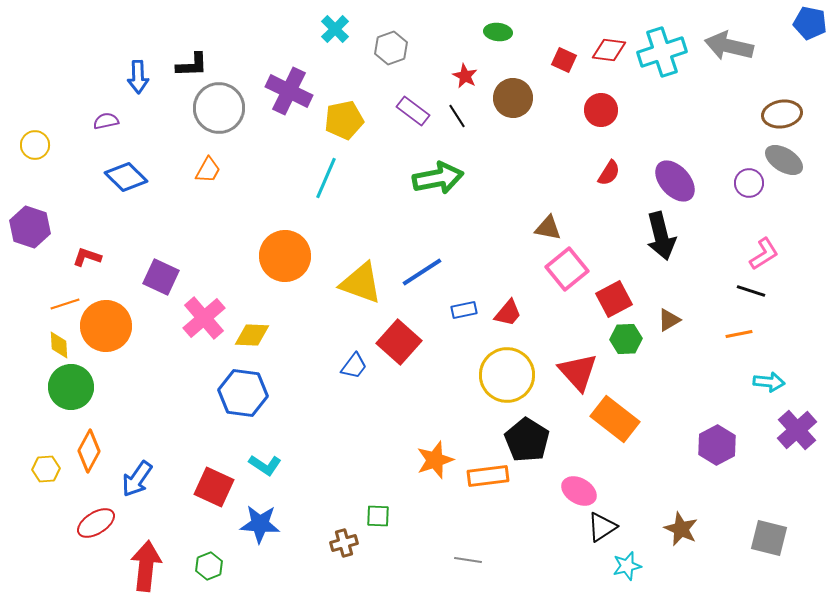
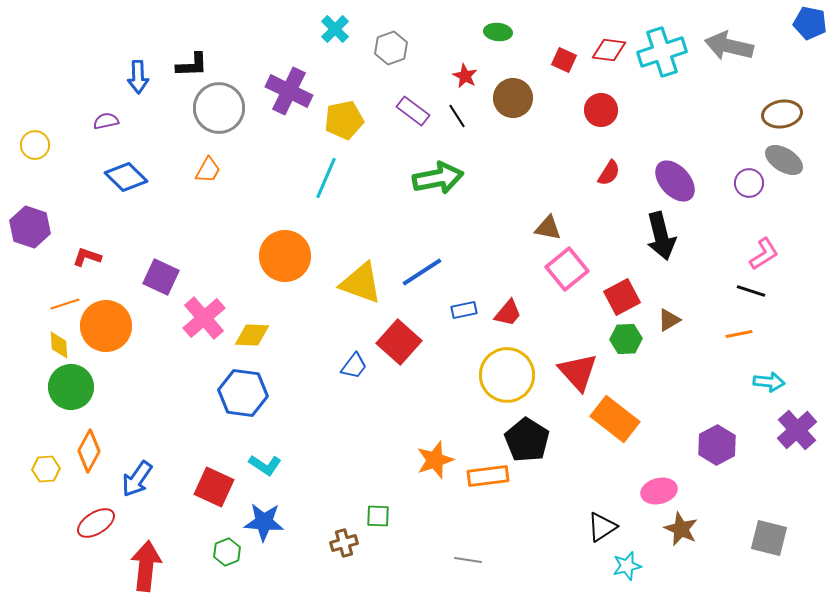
red square at (614, 299): moved 8 px right, 2 px up
pink ellipse at (579, 491): moved 80 px right; rotated 44 degrees counterclockwise
blue star at (260, 524): moved 4 px right, 2 px up
green hexagon at (209, 566): moved 18 px right, 14 px up
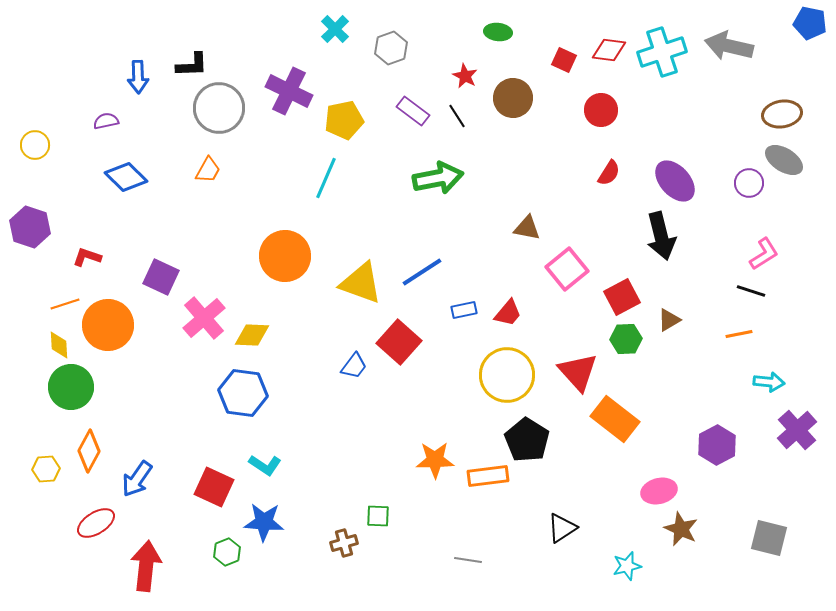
brown triangle at (548, 228): moved 21 px left
orange circle at (106, 326): moved 2 px right, 1 px up
orange star at (435, 460): rotated 18 degrees clockwise
black triangle at (602, 527): moved 40 px left, 1 px down
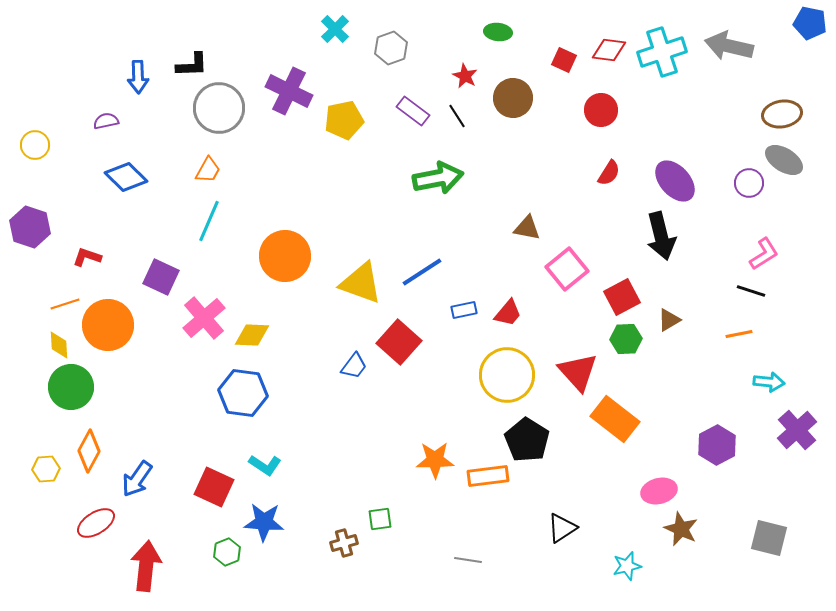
cyan line at (326, 178): moved 117 px left, 43 px down
green square at (378, 516): moved 2 px right, 3 px down; rotated 10 degrees counterclockwise
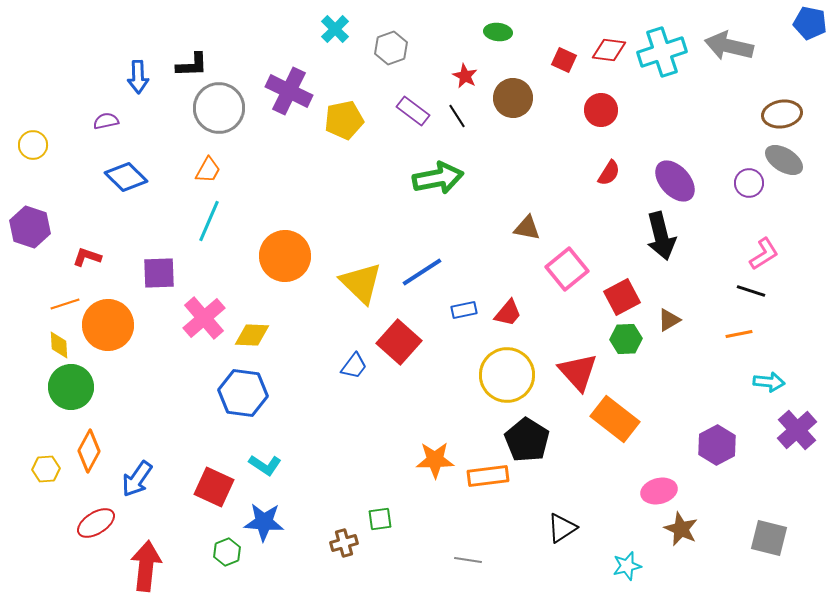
yellow circle at (35, 145): moved 2 px left
purple square at (161, 277): moved 2 px left, 4 px up; rotated 27 degrees counterclockwise
yellow triangle at (361, 283): rotated 24 degrees clockwise
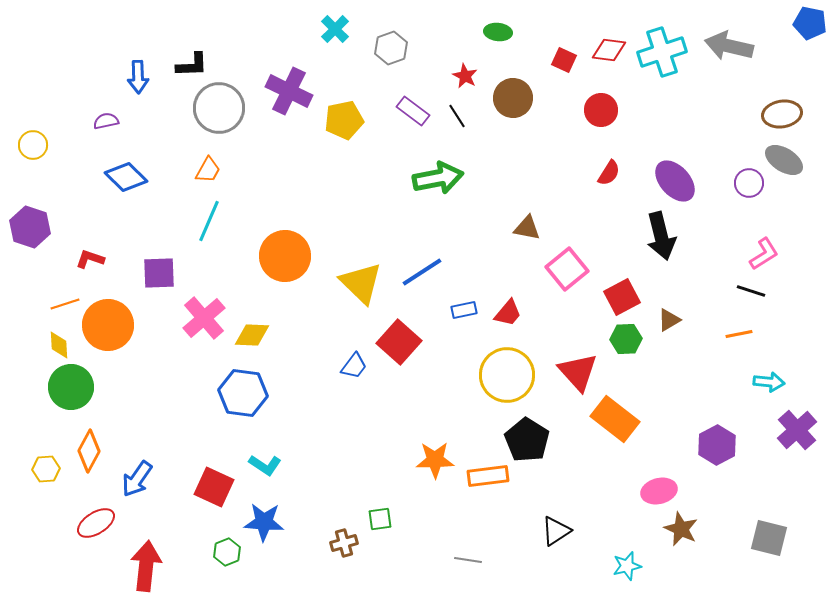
red L-shape at (87, 257): moved 3 px right, 2 px down
black triangle at (562, 528): moved 6 px left, 3 px down
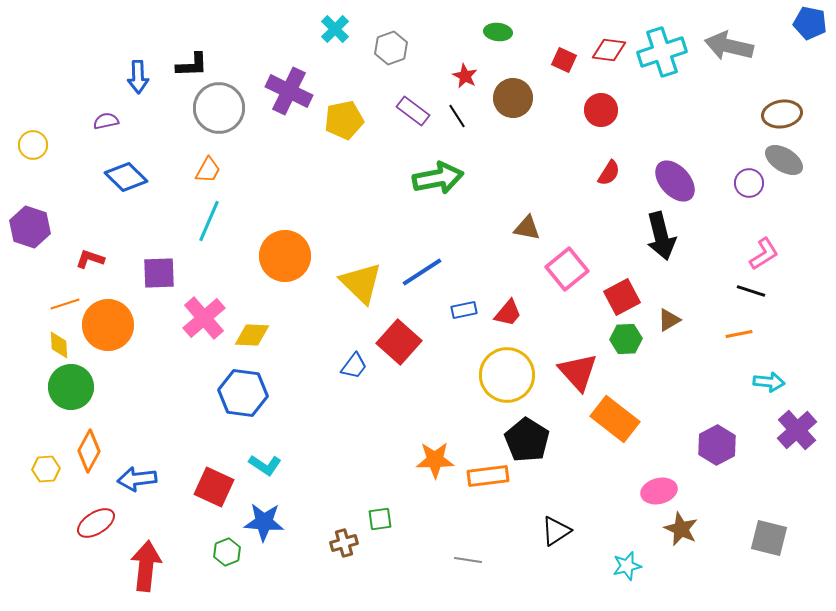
blue arrow at (137, 479): rotated 48 degrees clockwise
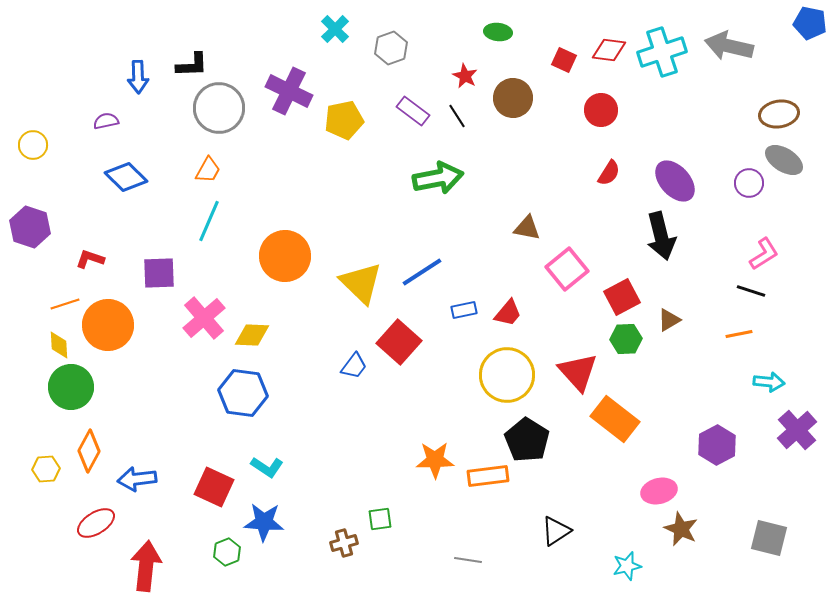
brown ellipse at (782, 114): moved 3 px left
cyan L-shape at (265, 465): moved 2 px right, 2 px down
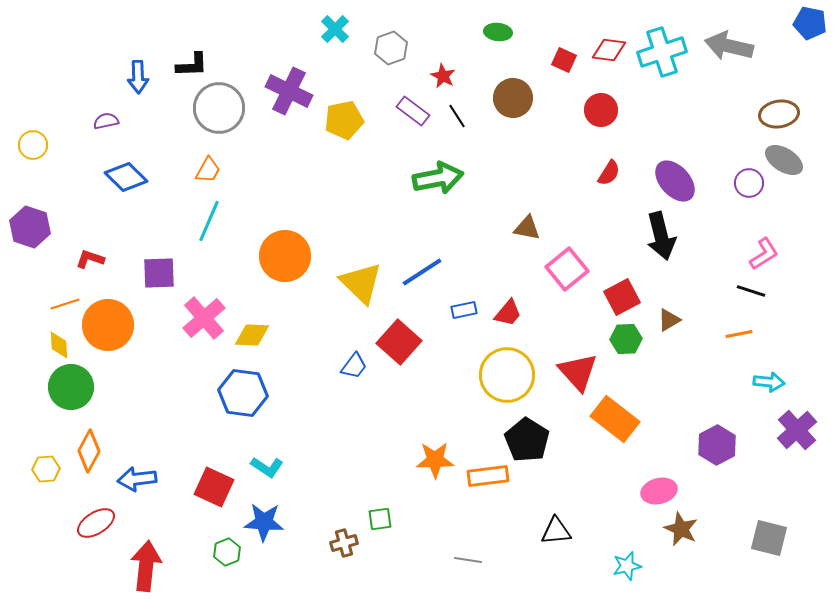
red star at (465, 76): moved 22 px left
black triangle at (556, 531): rotated 28 degrees clockwise
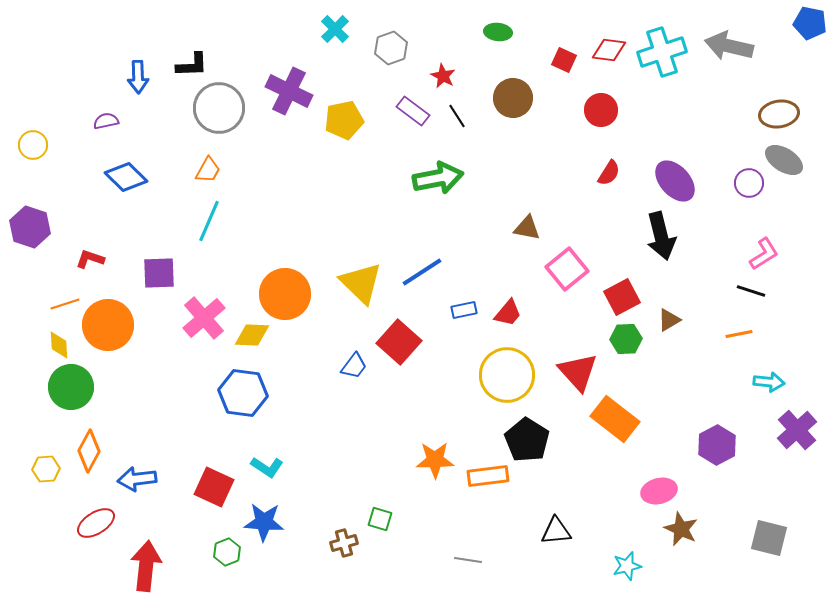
orange circle at (285, 256): moved 38 px down
green square at (380, 519): rotated 25 degrees clockwise
